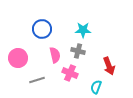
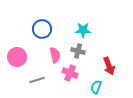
pink circle: moved 1 px left, 1 px up
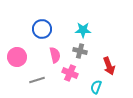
gray cross: moved 2 px right
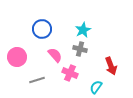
cyan star: rotated 28 degrees counterclockwise
gray cross: moved 2 px up
pink semicircle: rotated 28 degrees counterclockwise
red arrow: moved 2 px right
cyan semicircle: rotated 16 degrees clockwise
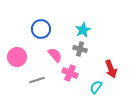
blue circle: moved 1 px left
red arrow: moved 3 px down
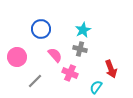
gray line: moved 2 px left, 1 px down; rotated 28 degrees counterclockwise
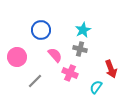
blue circle: moved 1 px down
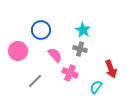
cyan star: rotated 14 degrees counterclockwise
pink circle: moved 1 px right, 6 px up
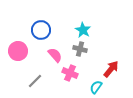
red arrow: rotated 120 degrees counterclockwise
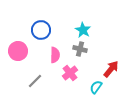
pink semicircle: rotated 42 degrees clockwise
pink cross: rotated 28 degrees clockwise
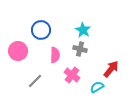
pink cross: moved 2 px right, 2 px down; rotated 14 degrees counterclockwise
cyan semicircle: moved 1 px right; rotated 24 degrees clockwise
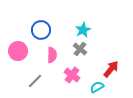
cyan star: rotated 14 degrees clockwise
gray cross: rotated 24 degrees clockwise
pink semicircle: moved 3 px left
